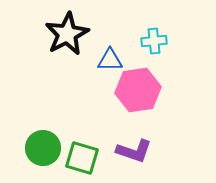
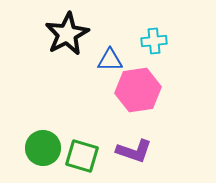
green square: moved 2 px up
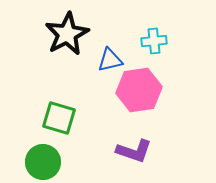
blue triangle: rotated 12 degrees counterclockwise
pink hexagon: moved 1 px right
green circle: moved 14 px down
green square: moved 23 px left, 38 px up
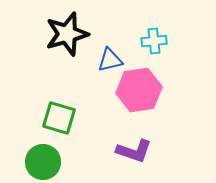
black star: rotated 12 degrees clockwise
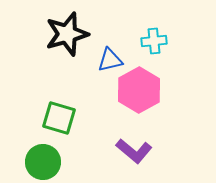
pink hexagon: rotated 21 degrees counterclockwise
purple L-shape: rotated 21 degrees clockwise
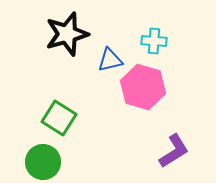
cyan cross: rotated 10 degrees clockwise
pink hexagon: moved 4 px right, 3 px up; rotated 15 degrees counterclockwise
green square: rotated 16 degrees clockwise
purple L-shape: moved 40 px right; rotated 72 degrees counterclockwise
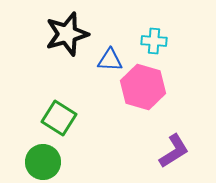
blue triangle: rotated 16 degrees clockwise
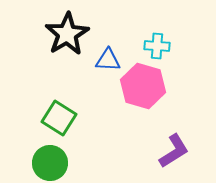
black star: rotated 15 degrees counterclockwise
cyan cross: moved 3 px right, 5 px down
blue triangle: moved 2 px left
pink hexagon: moved 1 px up
green circle: moved 7 px right, 1 px down
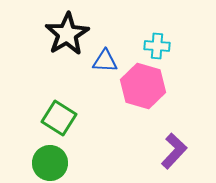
blue triangle: moved 3 px left, 1 px down
purple L-shape: rotated 15 degrees counterclockwise
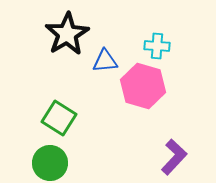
blue triangle: rotated 8 degrees counterclockwise
purple L-shape: moved 6 px down
